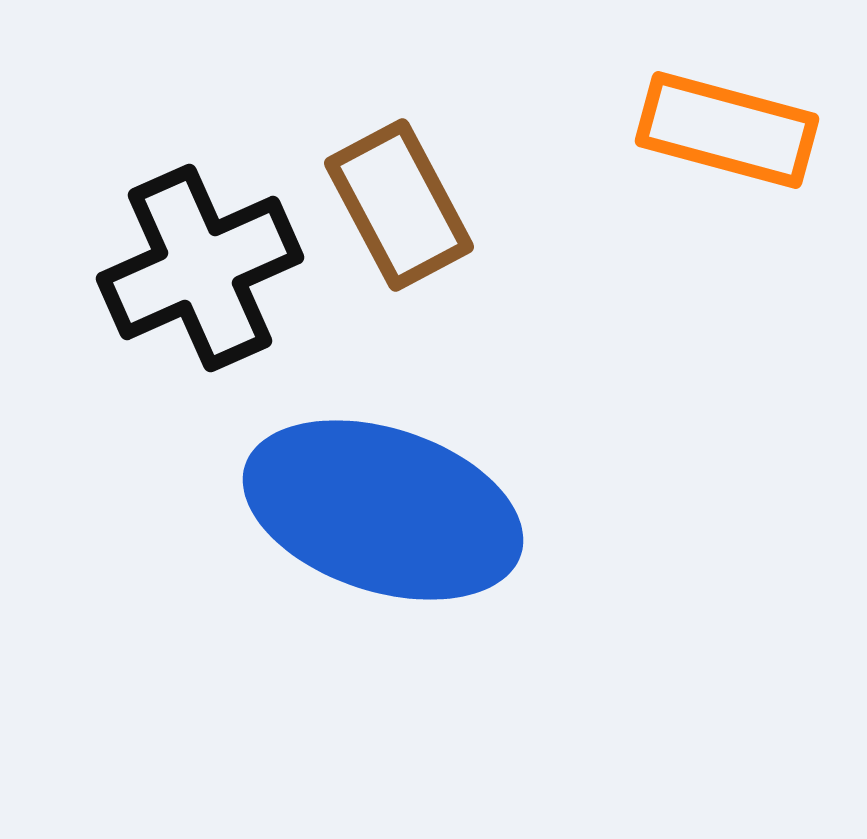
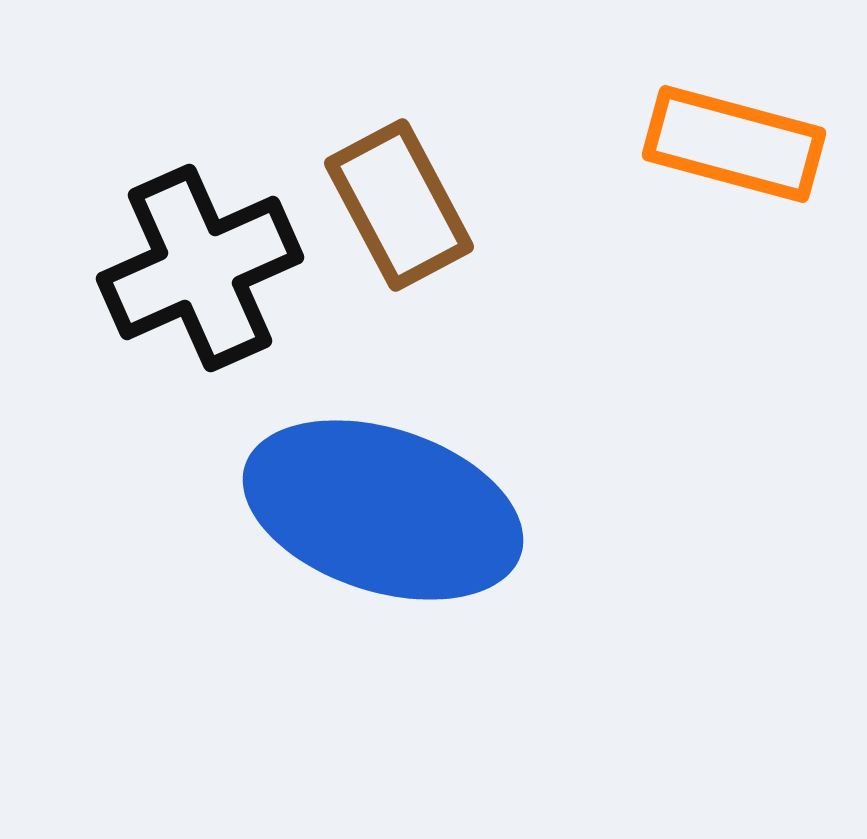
orange rectangle: moved 7 px right, 14 px down
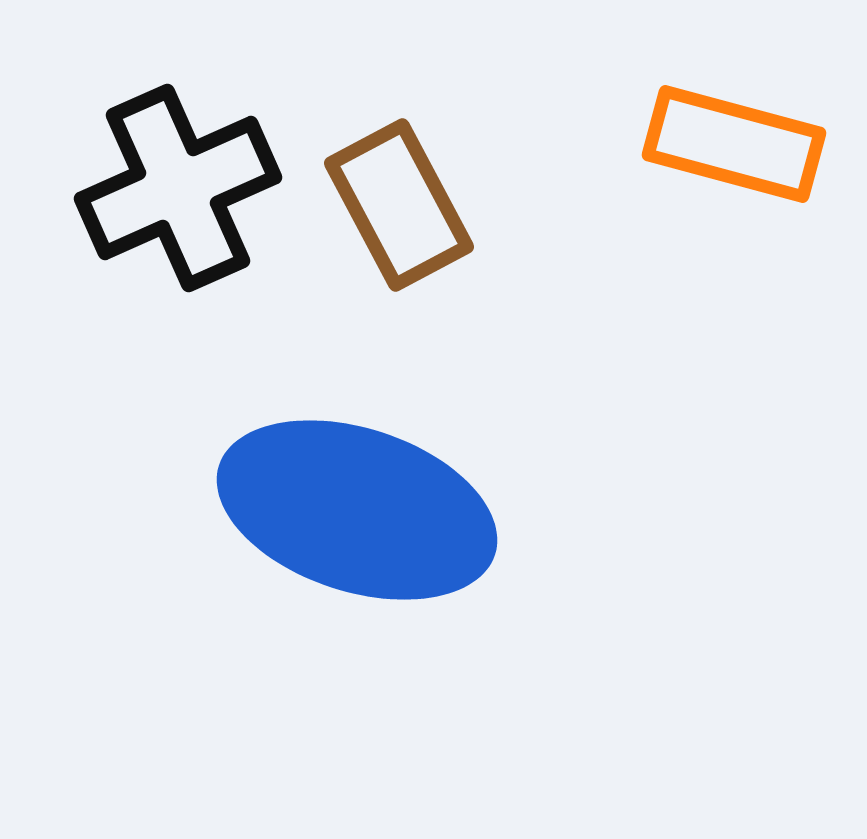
black cross: moved 22 px left, 80 px up
blue ellipse: moved 26 px left
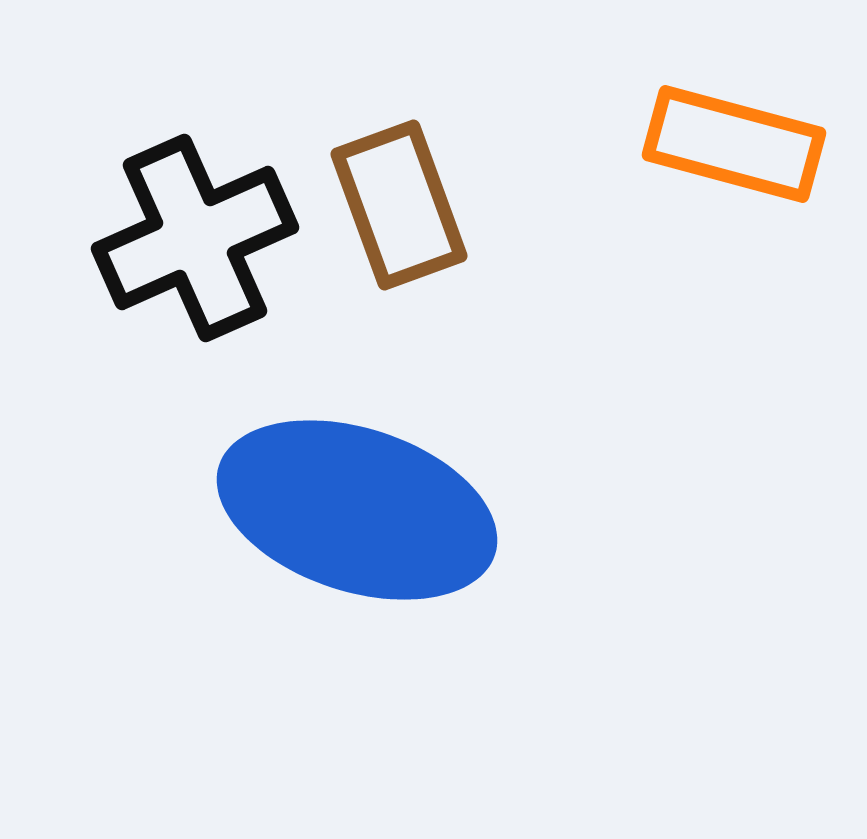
black cross: moved 17 px right, 50 px down
brown rectangle: rotated 8 degrees clockwise
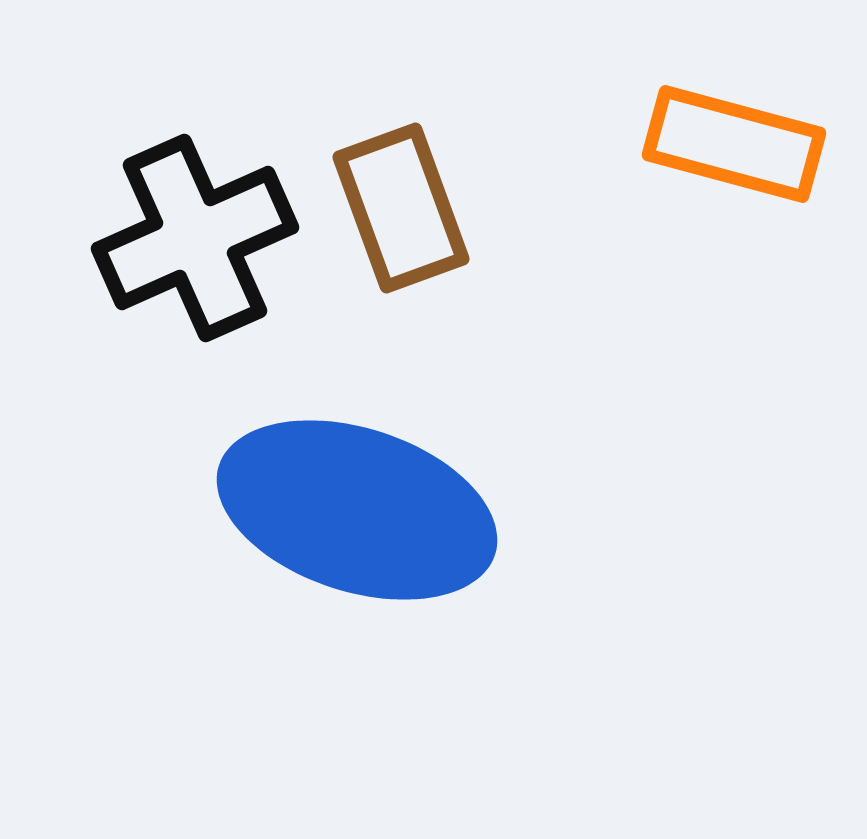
brown rectangle: moved 2 px right, 3 px down
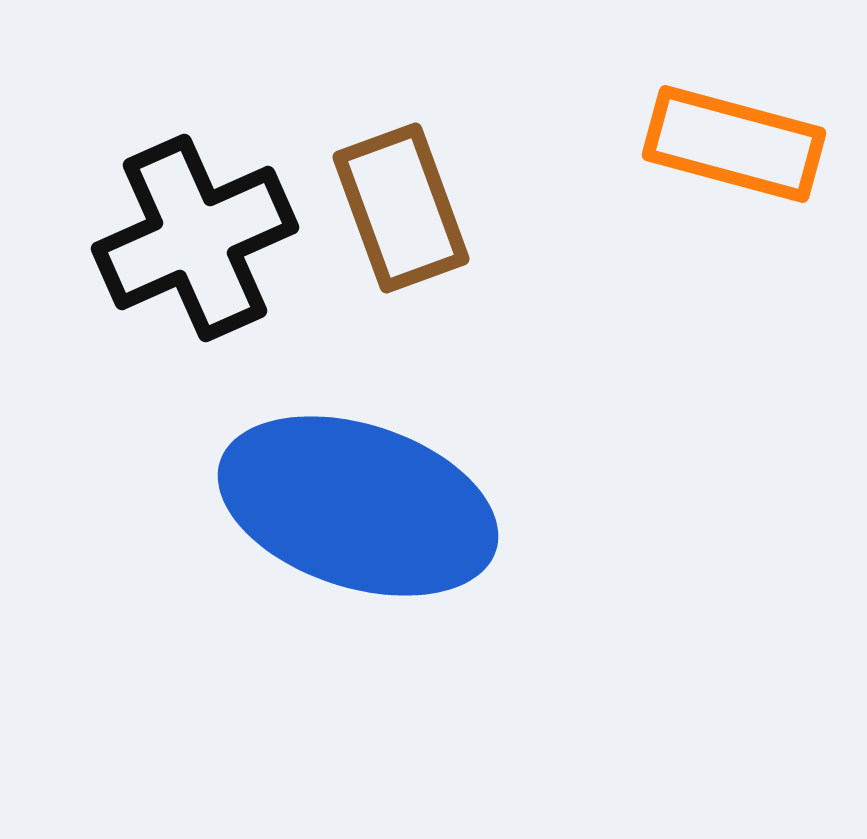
blue ellipse: moved 1 px right, 4 px up
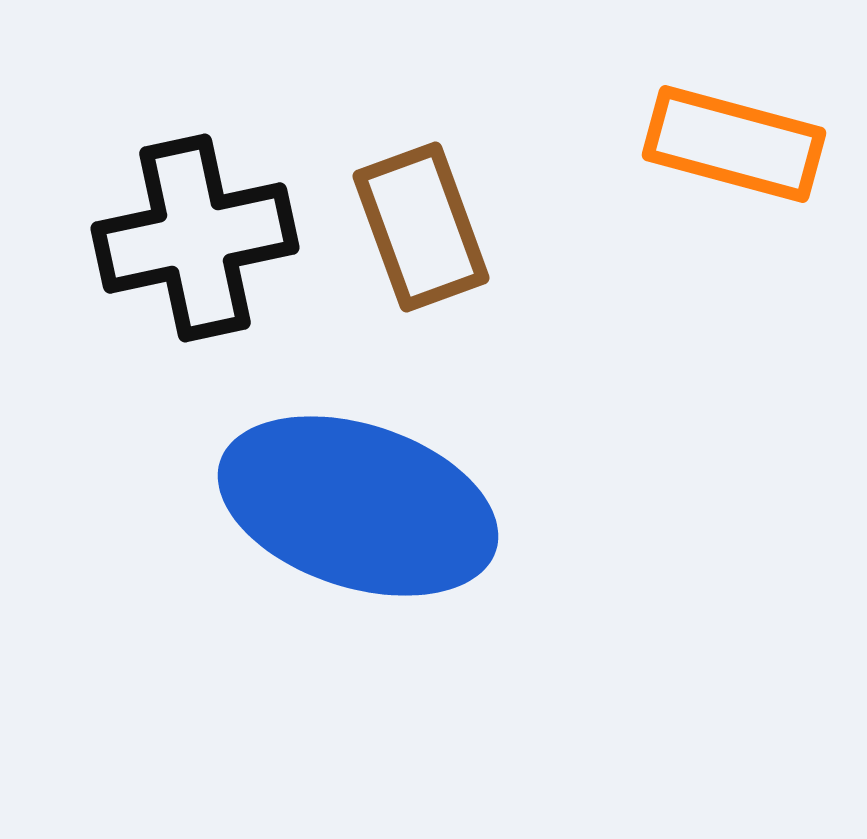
brown rectangle: moved 20 px right, 19 px down
black cross: rotated 12 degrees clockwise
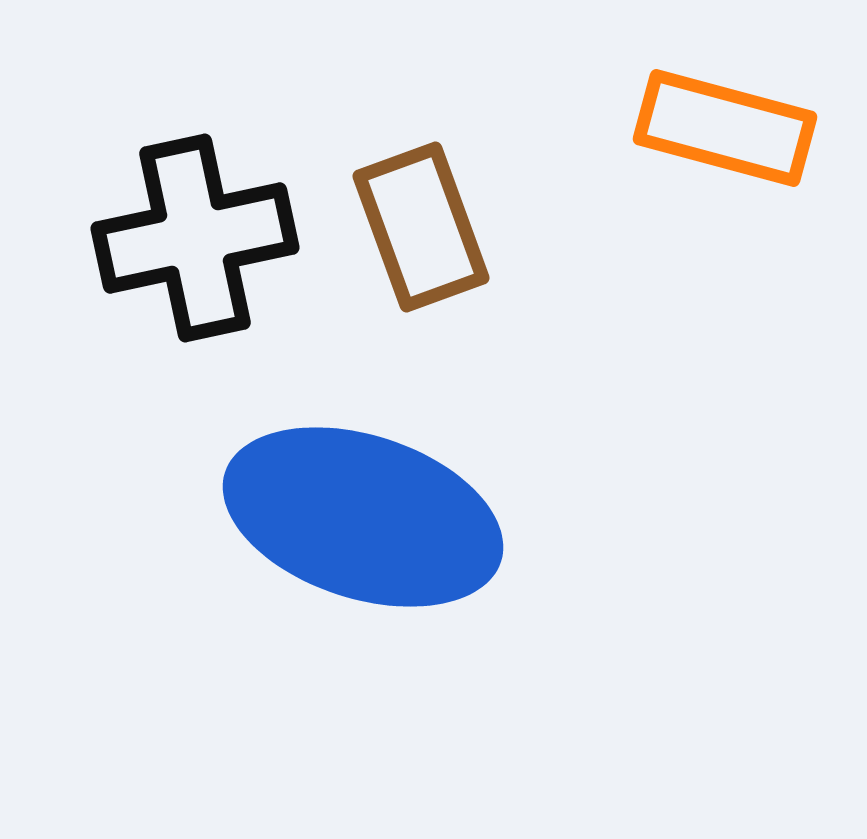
orange rectangle: moved 9 px left, 16 px up
blue ellipse: moved 5 px right, 11 px down
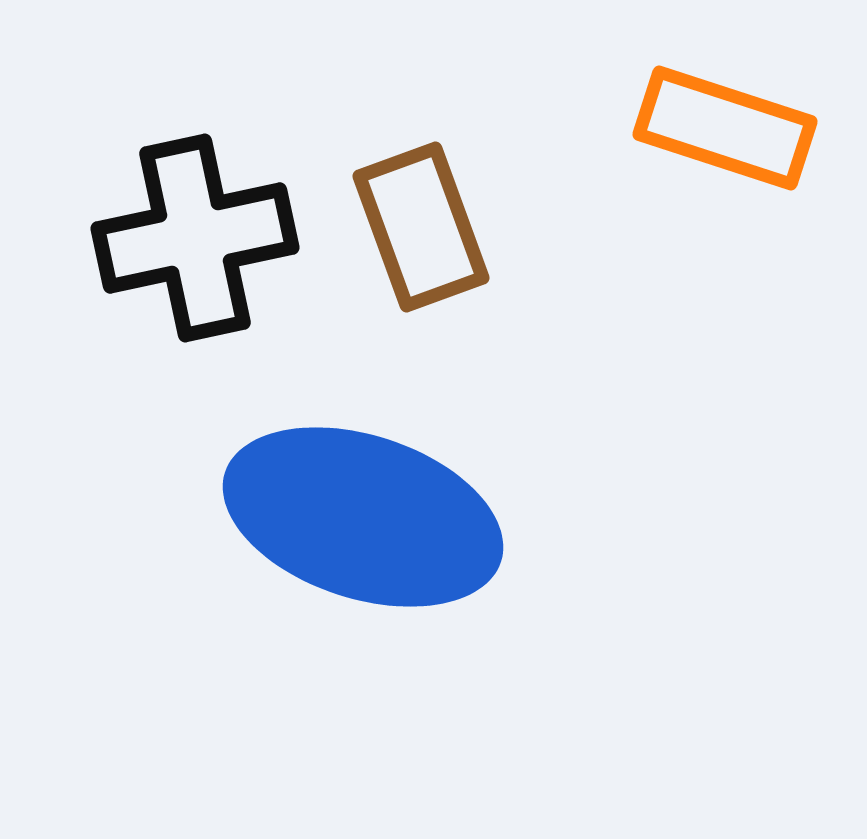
orange rectangle: rotated 3 degrees clockwise
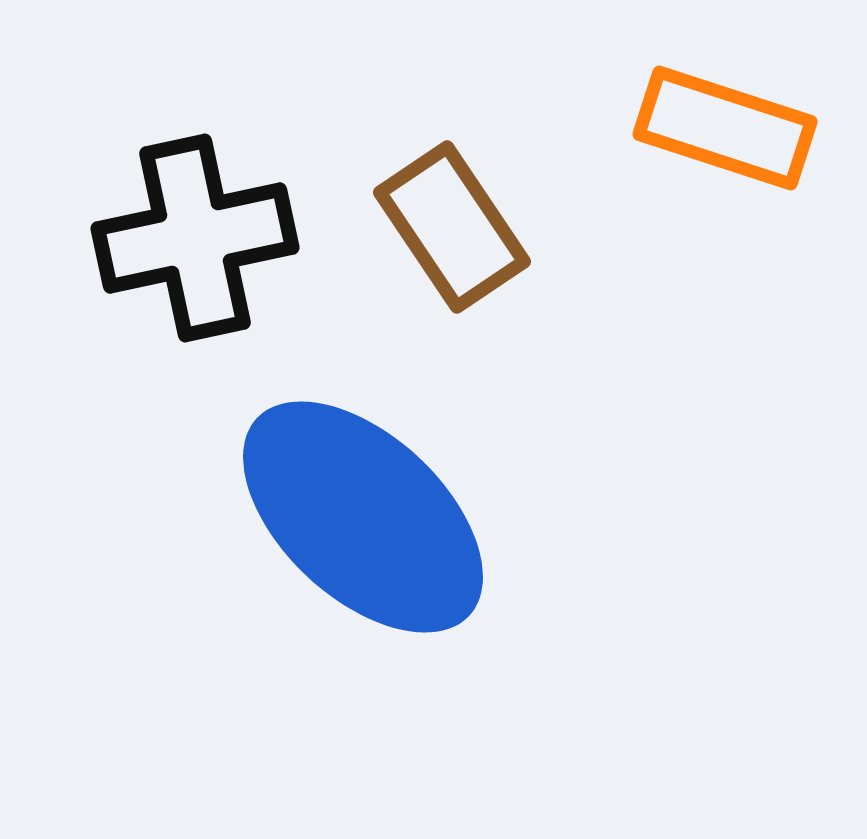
brown rectangle: moved 31 px right; rotated 14 degrees counterclockwise
blue ellipse: rotated 25 degrees clockwise
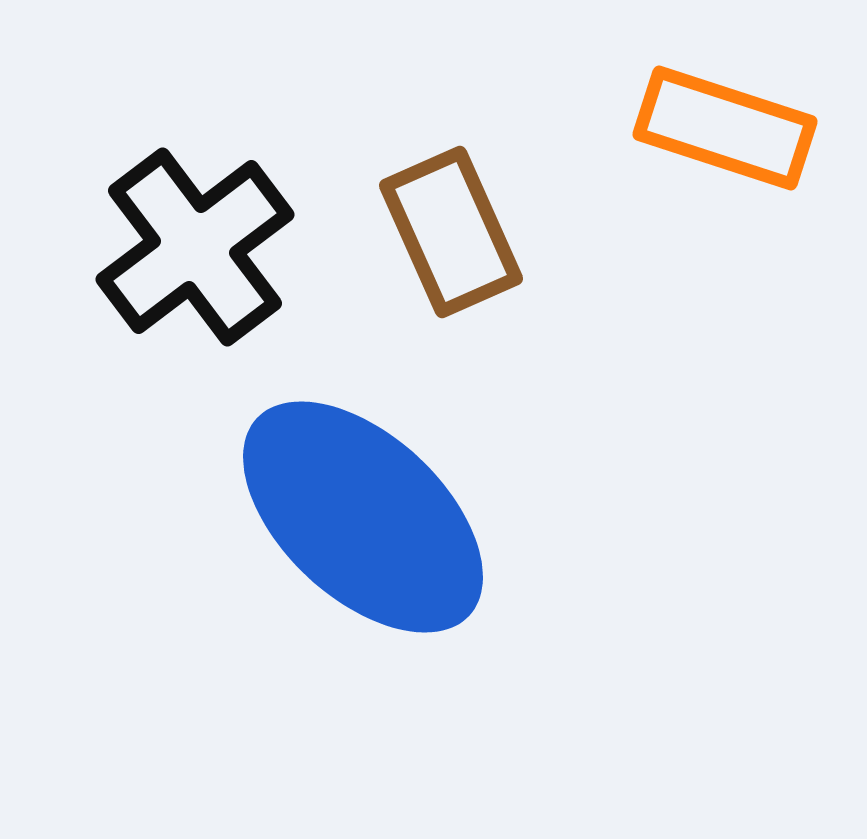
brown rectangle: moved 1 px left, 5 px down; rotated 10 degrees clockwise
black cross: moved 9 px down; rotated 25 degrees counterclockwise
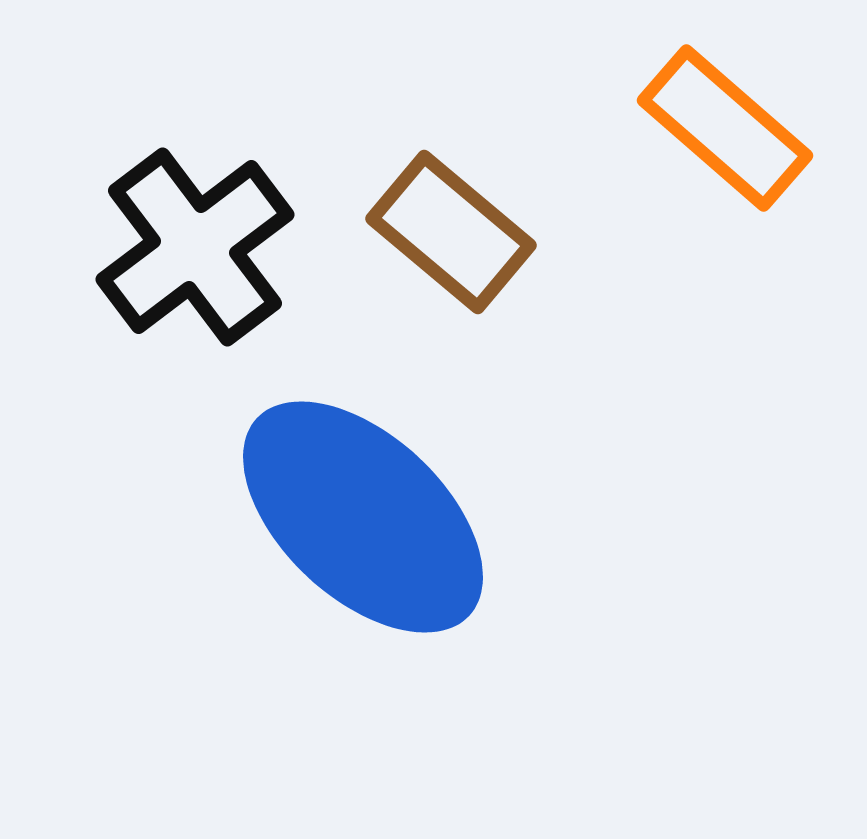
orange rectangle: rotated 23 degrees clockwise
brown rectangle: rotated 26 degrees counterclockwise
